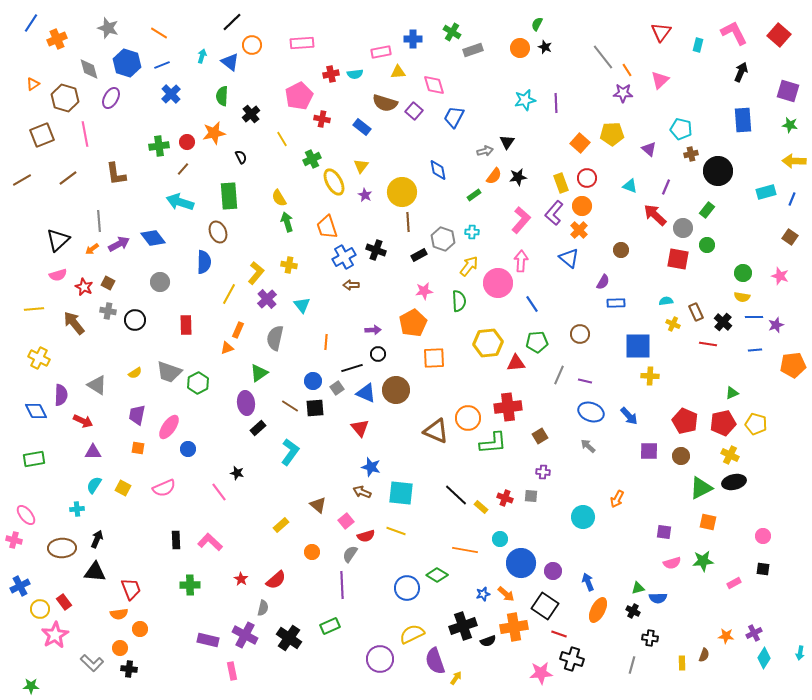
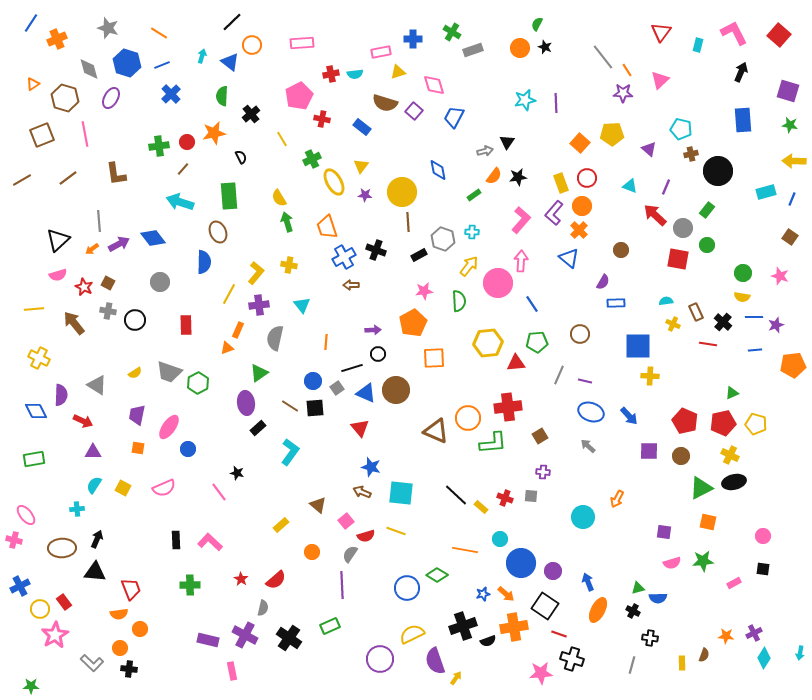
yellow triangle at (398, 72): rotated 14 degrees counterclockwise
purple star at (365, 195): rotated 24 degrees counterclockwise
purple cross at (267, 299): moved 8 px left, 6 px down; rotated 36 degrees clockwise
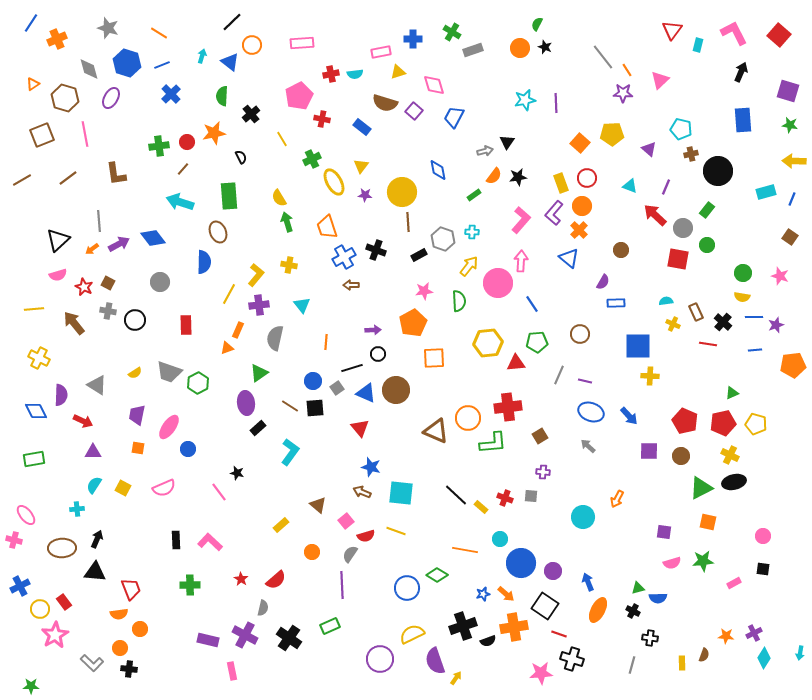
red triangle at (661, 32): moved 11 px right, 2 px up
yellow L-shape at (256, 273): moved 2 px down
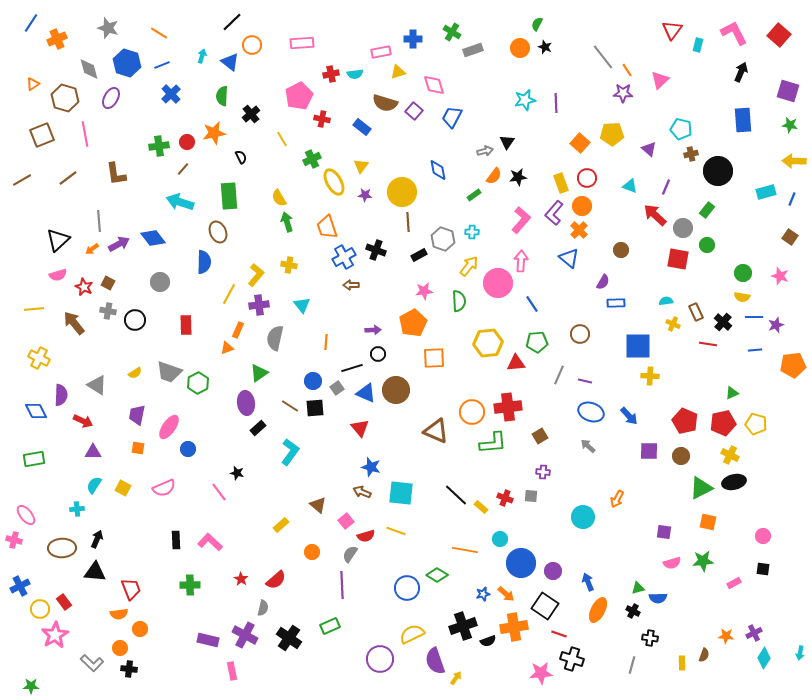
blue trapezoid at (454, 117): moved 2 px left
orange circle at (468, 418): moved 4 px right, 6 px up
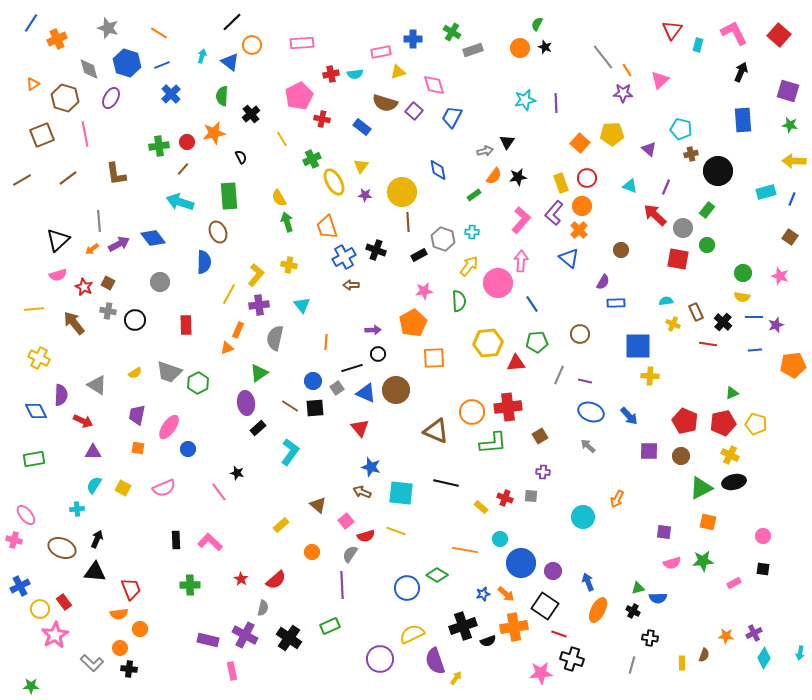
black line at (456, 495): moved 10 px left, 12 px up; rotated 30 degrees counterclockwise
brown ellipse at (62, 548): rotated 24 degrees clockwise
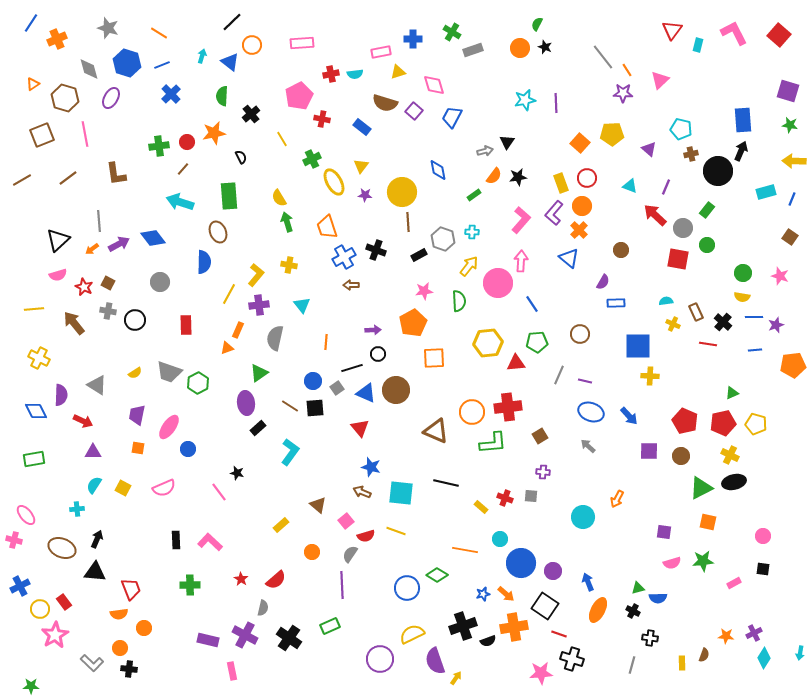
black arrow at (741, 72): moved 79 px down
orange circle at (140, 629): moved 4 px right, 1 px up
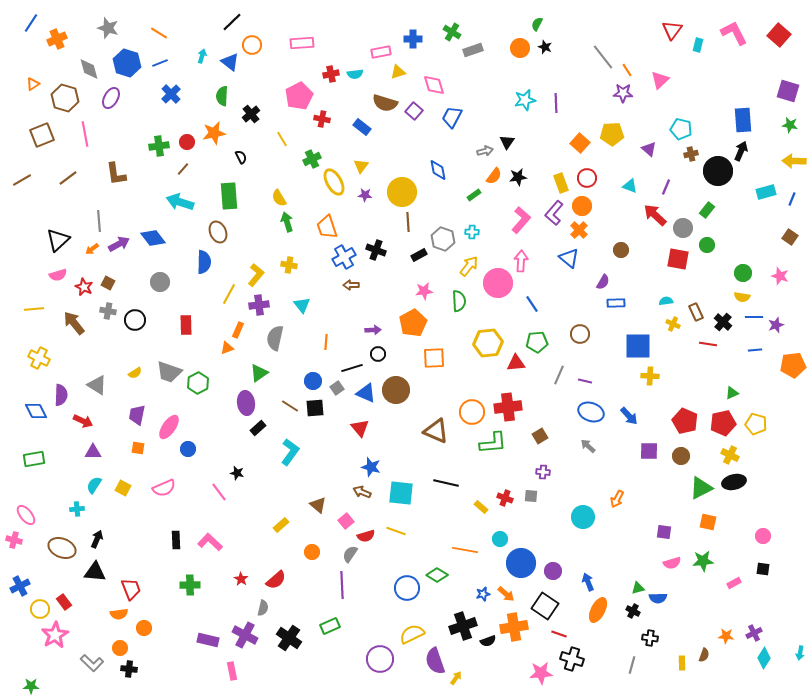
blue line at (162, 65): moved 2 px left, 2 px up
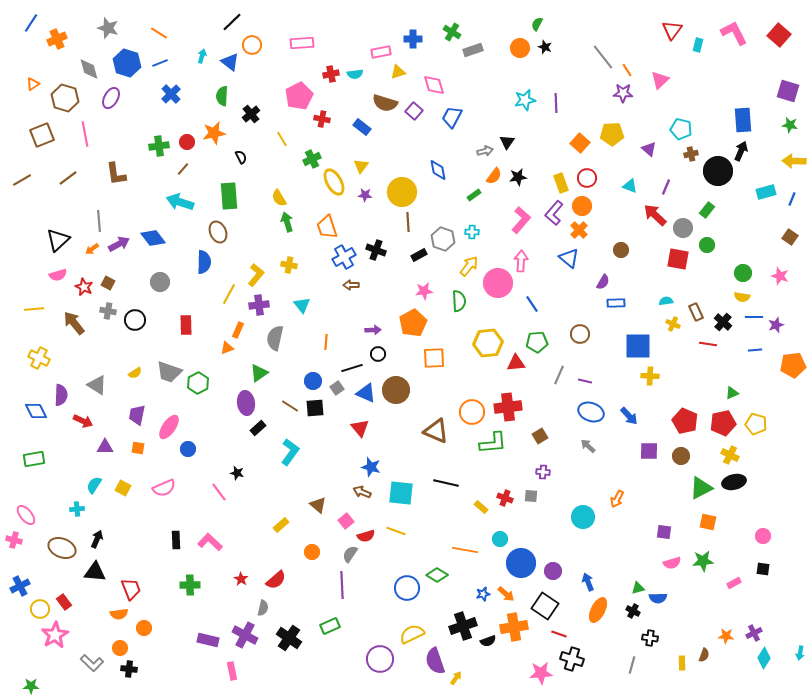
purple triangle at (93, 452): moved 12 px right, 5 px up
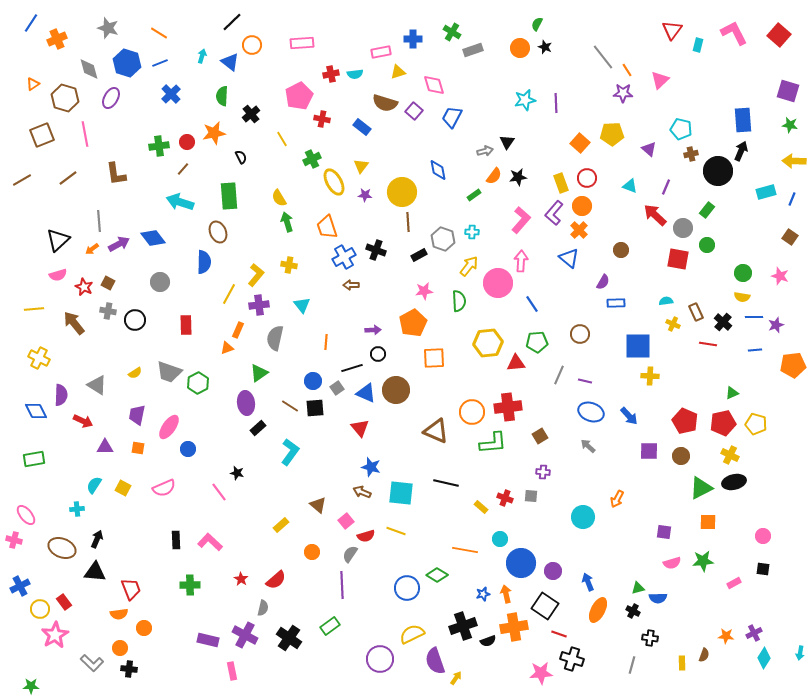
orange square at (708, 522): rotated 12 degrees counterclockwise
orange arrow at (506, 594): rotated 144 degrees counterclockwise
green rectangle at (330, 626): rotated 12 degrees counterclockwise
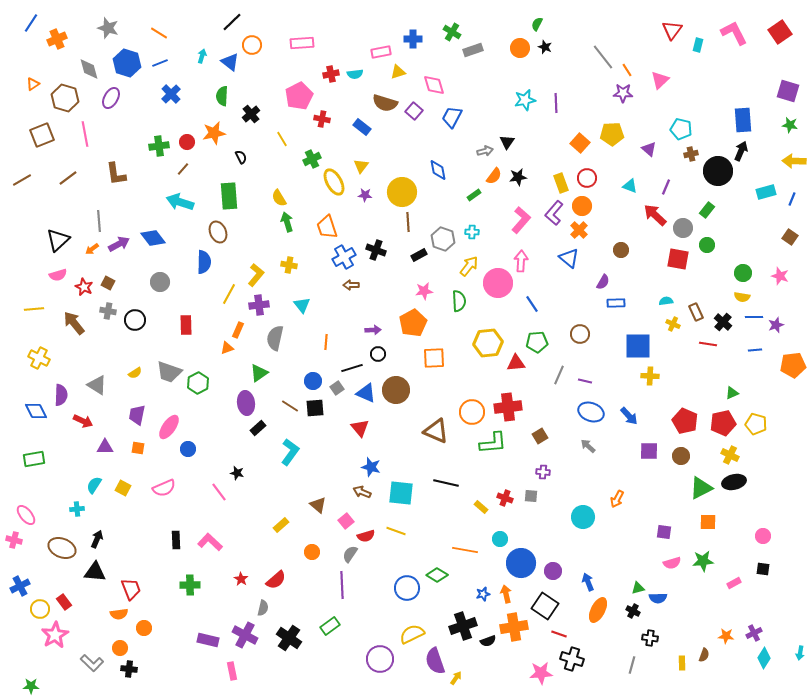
red square at (779, 35): moved 1 px right, 3 px up; rotated 15 degrees clockwise
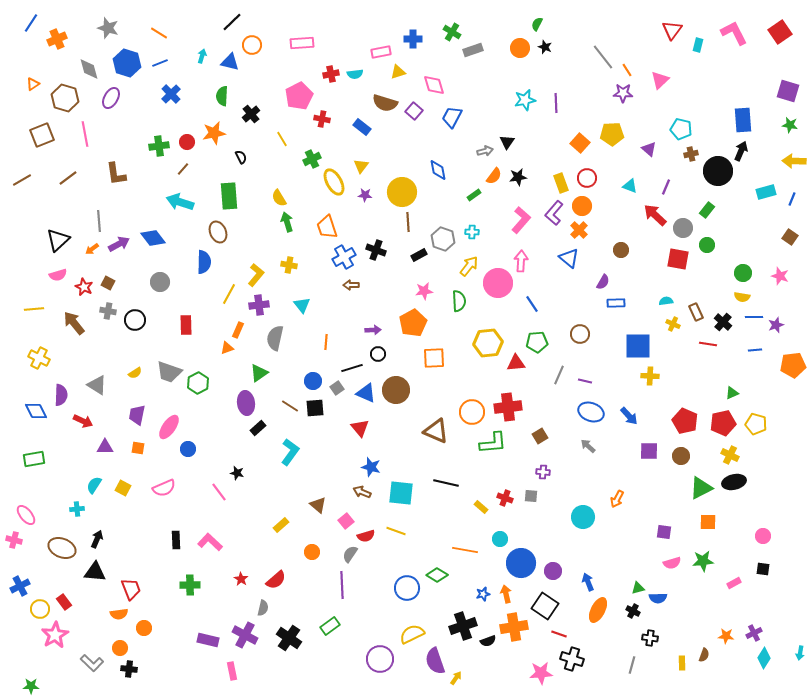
blue triangle at (230, 62): rotated 24 degrees counterclockwise
